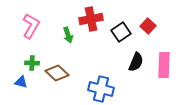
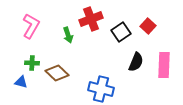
red cross: rotated 10 degrees counterclockwise
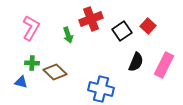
pink L-shape: moved 2 px down
black square: moved 1 px right, 1 px up
pink rectangle: rotated 25 degrees clockwise
brown diamond: moved 2 px left, 1 px up
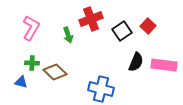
pink rectangle: rotated 70 degrees clockwise
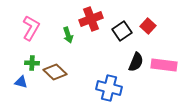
blue cross: moved 8 px right, 1 px up
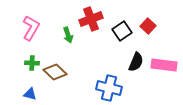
blue triangle: moved 9 px right, 12 px down
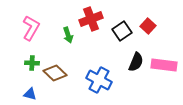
brown diamond: moved 1 px down
blue cross: moved 10 px left, 8 px up; rotated 15 degrees clockwise
